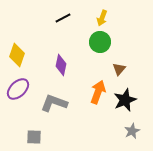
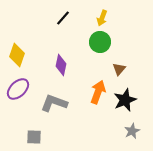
black line: rotated 21 degrees counterclockwise
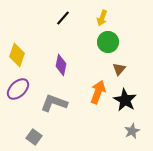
green circle: moved 8 px right
black star: rotated 20 degrees counterclockwise
gray square: rotated 35 degrees clockwise
